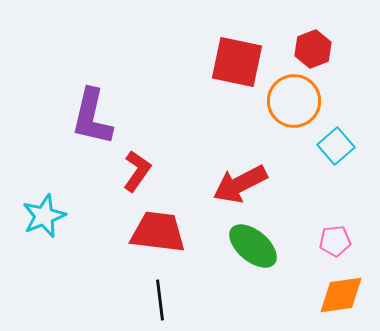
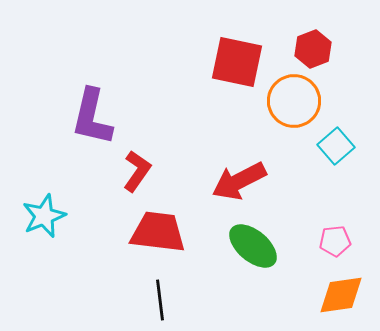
red arrow: moved 1 px left, 3 px up
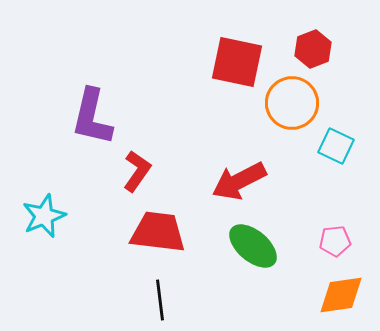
orange circle: moved 2 px left, 2 px down
cyan square: rotated 24 degrees counterclockwise
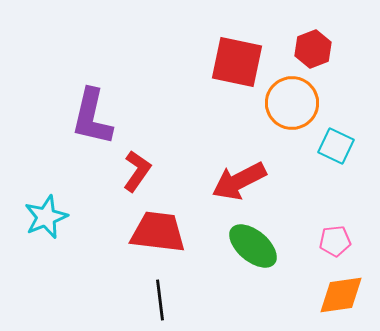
cyan star: moved 2 px right, 1 px down
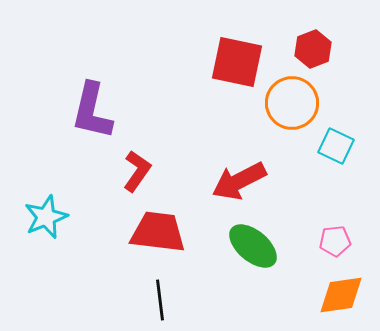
purple L-shape: moved 6 px up
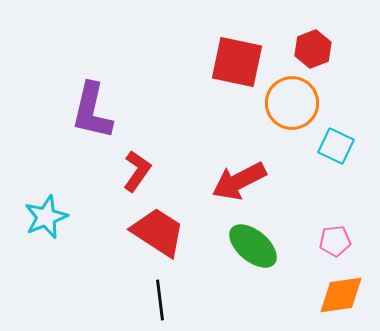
red trapezoid: rotated 26 degrees clockwise
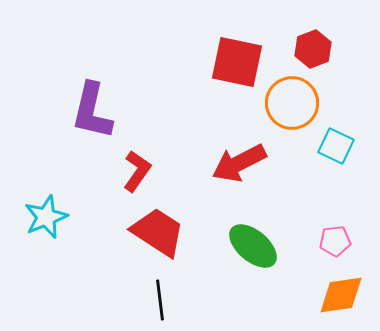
red arrow: moved 18 px up
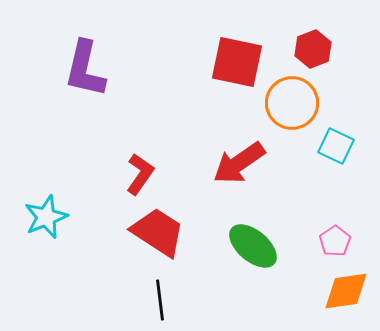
purple L-shape: moved 7 px left, 42 px up
red arrow: rotated 8 degrees counterclockwise
red L-shape: moved 3 px right, 3 px down
pink pentagon: rotated 28 degrees counterclockwise
orange diamond: moved 5 px right, 4 px up
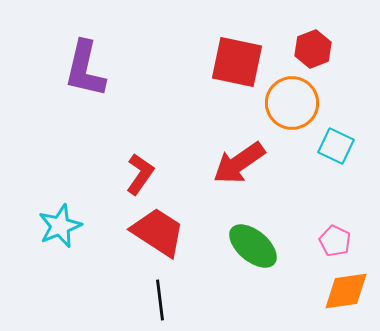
cyan star: moved 14 px right, 9 px down
pink pentagon: rotated 12 degrees counterclockwise
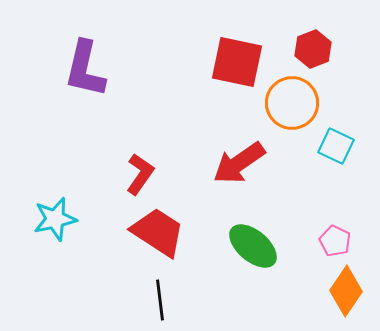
cyan star: moved 5 px left, 7 px up; rotated 9 degrees clockwise
orange diamond: rotated 48 degrees counterclockwise
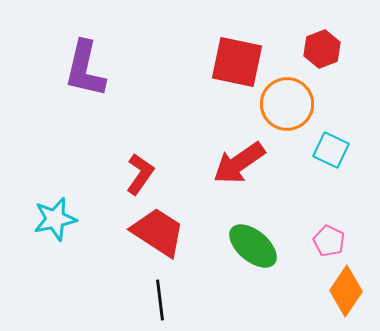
red hexagon: moved 9 px right
orange circle: moved 5 px left, 1 px down
cyan square: moved 5 px left, 4 px down
pink pentagon: moved 6 px left
